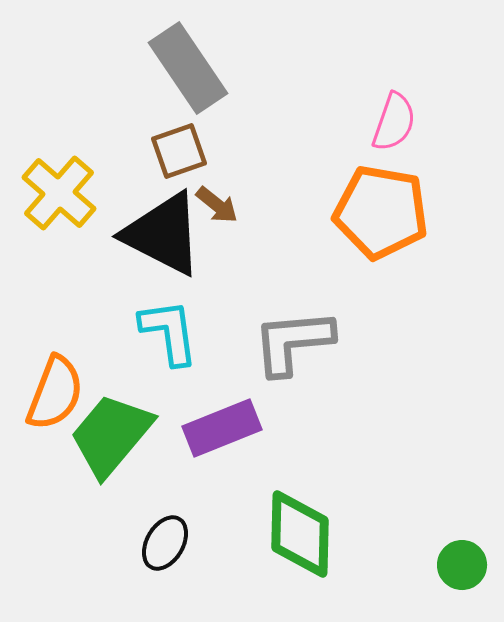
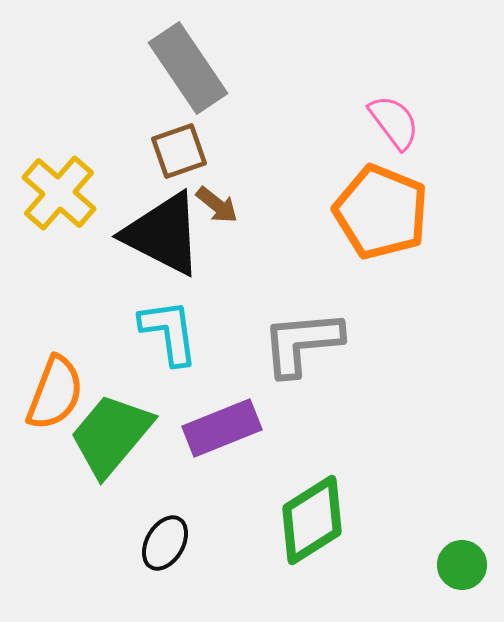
pink semicircle: rotated 56 degrees counterclockwise
orange pentagon: rotated 12 degrees clockwise
gray L-shape: moved 9 px right, 1 px down
green diamond: moved 12 px right, 14 px up; rotated 56 degrees clockwise
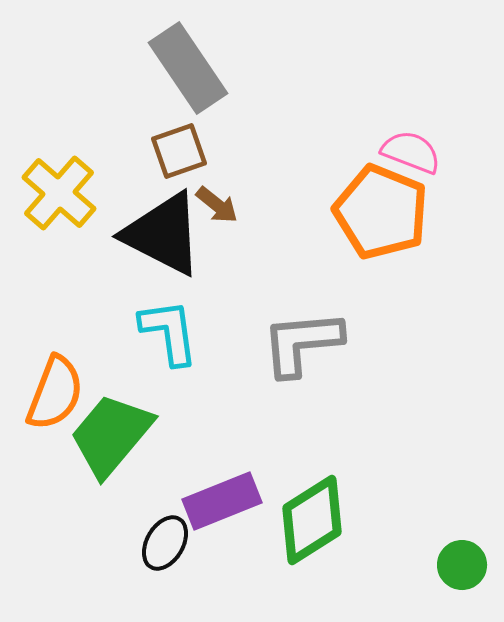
pink semicircle: moved 17 px right, 30 px down; rotated 32 degrees counterclockwise
purple rectangle: moved 73 px down
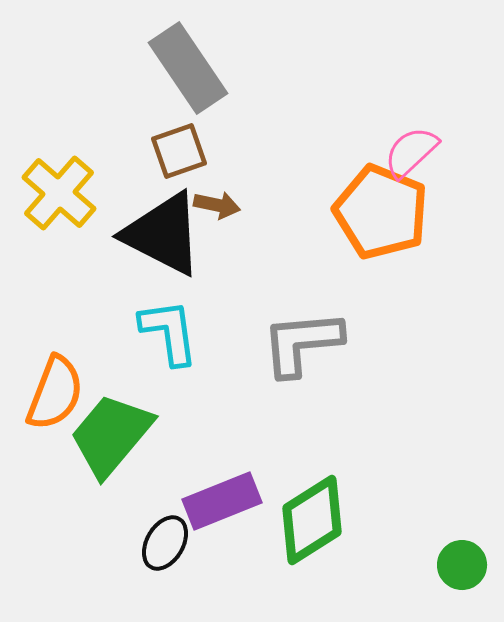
pink semicircle: rotated 64 degrees counterclockwise
brown arrow: rotated 27 degrees counterclockwise
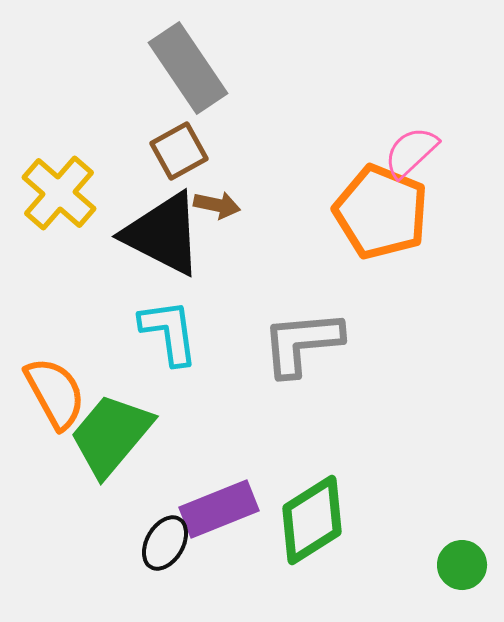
brown square: rotated 10 degrees counterclockwise
orange semicircle: rotated 50 degrees counterclockwise
purple rectangle: moved 3 px left, 8 px down
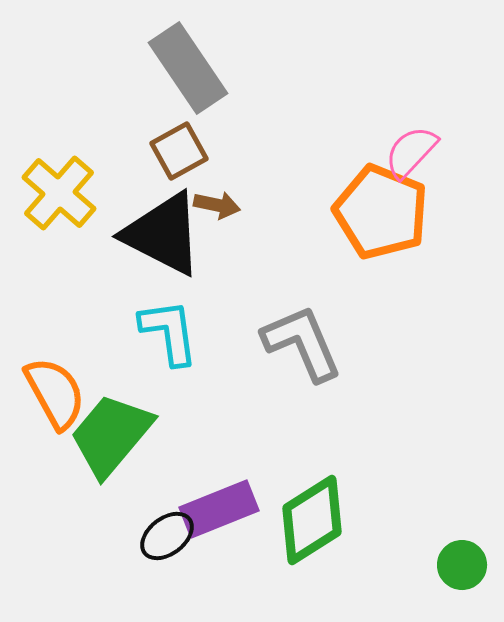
pink semicircle: rotated 4 degrees counterclockwise
gray L-shape: rotated 72 degrees clockwise
black ellipse: moved 2 px right, 7 px up; rotated 22 degrees clockwise
